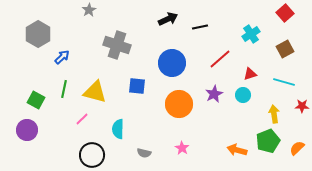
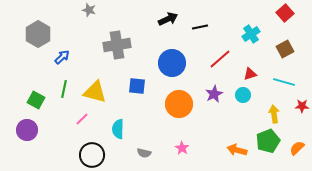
gray star: rotated 24 degrees counterclockwise
gray cross: rotated 28 degrees counterclockwise
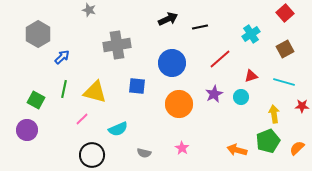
red triangle: moved 1 px right, 2 px down
cyan circle: moved 2 px left, 2 px down
cyan semicircle: rotated 114 degrees counterclockwise
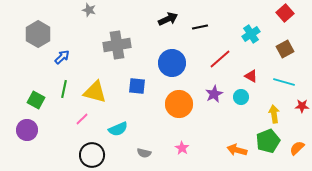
red triangle: rotated 48 degrees clockwise
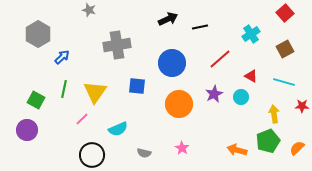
yellow triangle: rotated 50 degrees clockwise
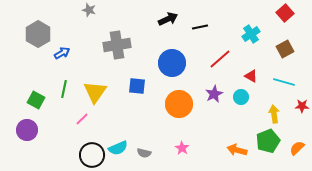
blue arrow: moved 4 px up; rotated 14 degrees clockwise
cyan semicircle: moved 19 px down
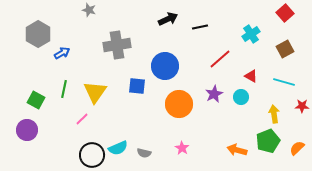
blue circle: moved 7 px left, 3 px down
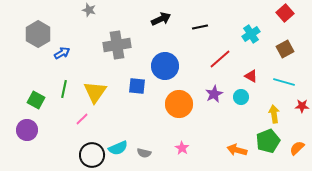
black arrow: moved 7 px left
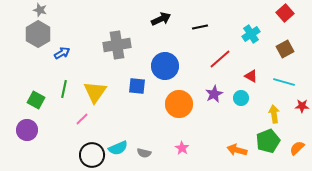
gray star: moved 49 px left
cyan circle: moved 1 px down
